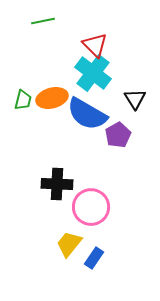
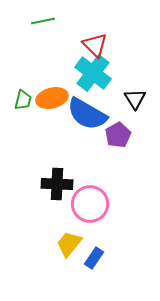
pink circle: moved 1 px left, 3 px up
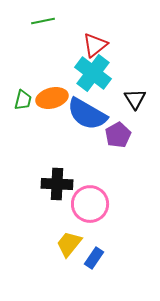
red triangle: rotated 36 degrees clockwise
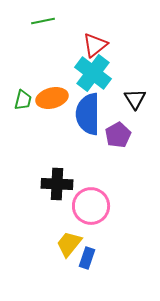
blue semicircle: moved 1 px right; rotated 60 degrees clockwise
pink circle: moved 1 px right, 2 px down
blue rectangle: moved 7 px left; rotated 15 degrees counterclockwise
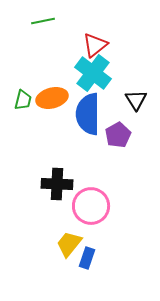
black triangle: moved 1 px right, 1 px down
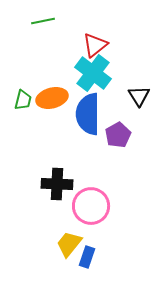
black triangle: moved 3 px right, 4 px up
blue rectangle: moved 1 px up
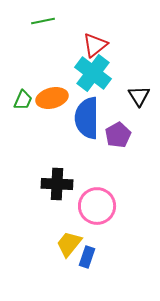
green trapezoid: rotated 10 degrees clockwise
blue semicircle: moved 1 px left, 4 px down
pink circle: moved 6 px right
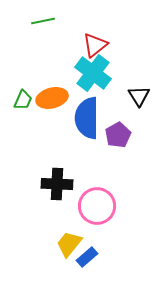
blue rectangle: rotated 30 degrees clockwise
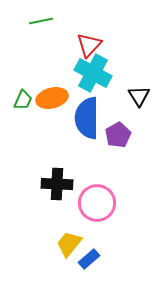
green line: moved 2 px left
red triangle: moved 6 px left; rotated 8 degrees counterclockwise
cyan cross: rotated 9 degrees counterclockwise
pink circle: moved 3 px up
blue rectangle: moved 2 px right, 2 px down
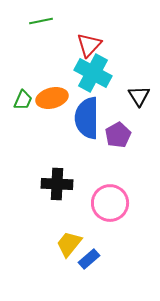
pink circle: moved 13 px right
